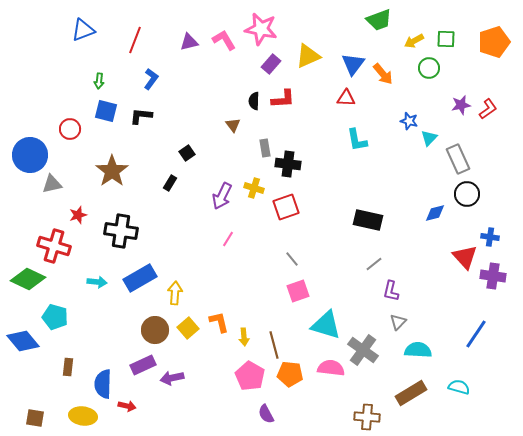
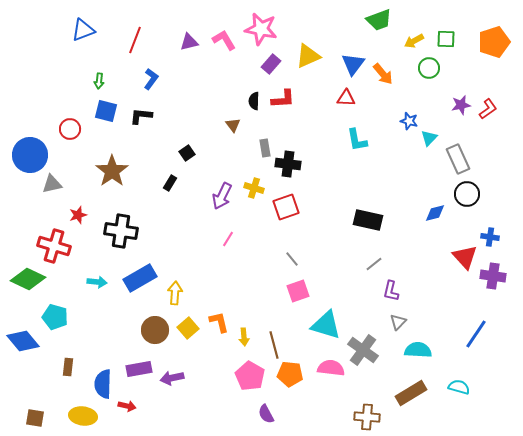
purple rectangle at (143, 365): moved 4 px left, 4 px down; rotated 15 degrees clockwise
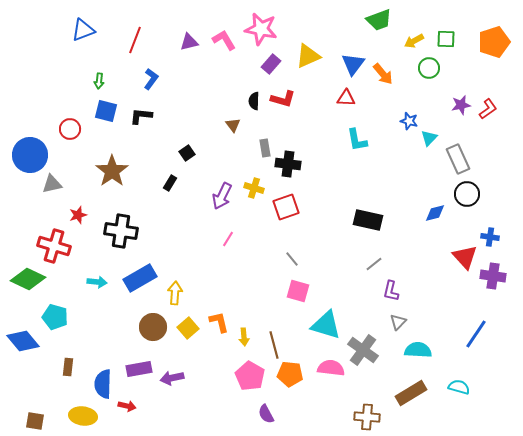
red L-shape at (283, 99): rotated 20 degrees clockwise
pink square at (298, 291): rotated 35 degrees clockwise
brown circle at (155, 330): moved 2 px left, 3 px up
brown square at (35, 418): moved 3 px down
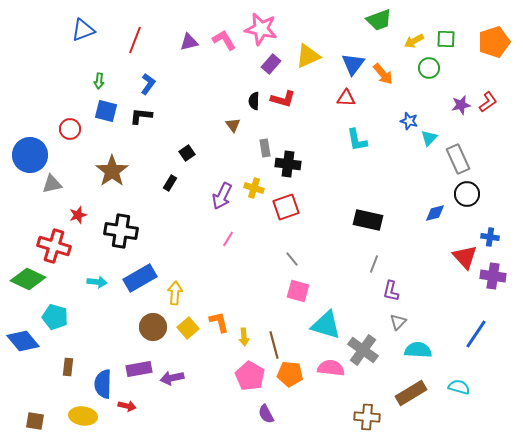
blue L-shape at (151, 79): moved 3 px left, 5 px down
red L-shape at (488, 109): moved 7 px up
gray line at (374, 264): rotated 30 degrees counterclockwise
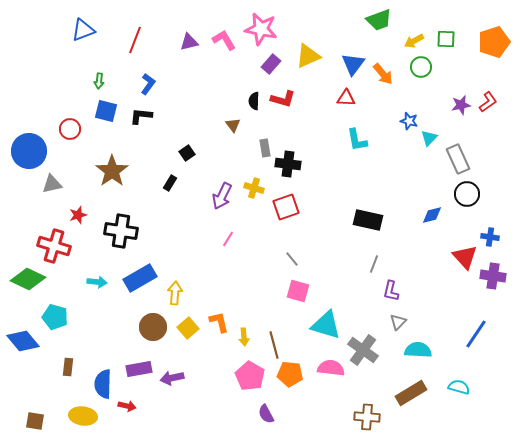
green circle at (429, 68): moved 8 px left, 1 px up
blue circle at (30, 155): moved 1 px left, 4 px up
blue diamond at (435, 213): moved 3 px left, 2 px down
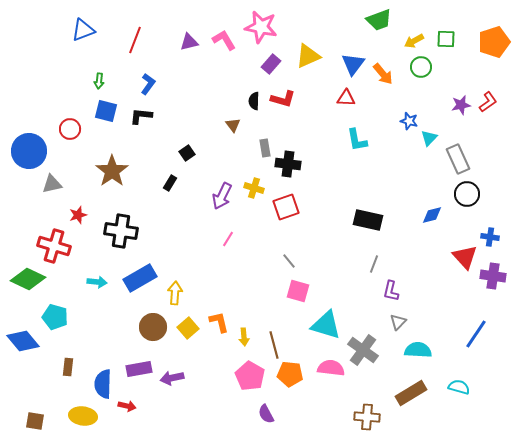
pink star at (261, 29): moved 2 px up
gray line at (292, 259): moved 3 px left, 2 px down
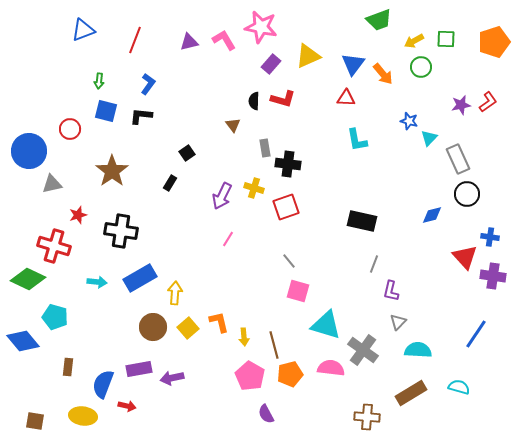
black rectangle at (368, 220): moved 6 px left, 1 px down
orange pentagon at (290, 374): rotated 20 degrees counterclockwise
blue semicircle at (103, 384): rotated 20 degrees clockwise
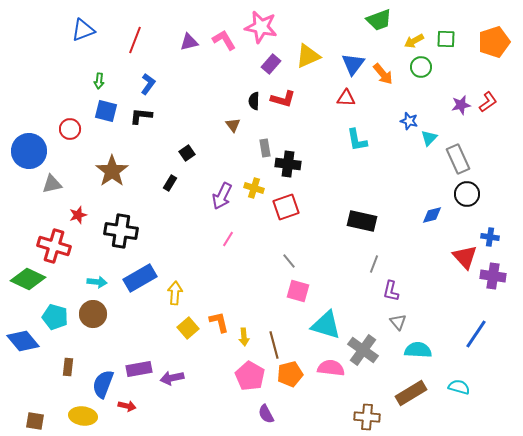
gray triangle at (398, 322): rotated 24 degrees counterclockwise
brown circle at (153, 327): moved 60 px left, 13 px up
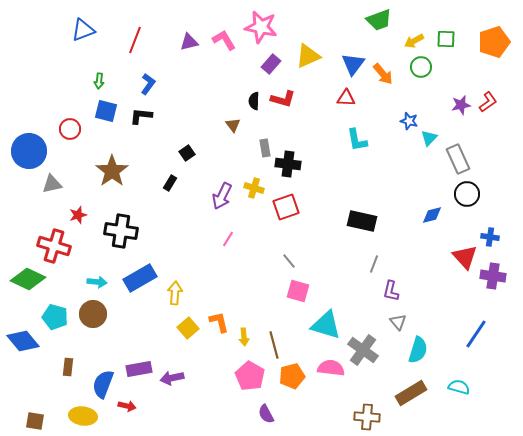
cyan semicircle at (418, 350): rotated 104 degrees clockwise
orange pentagon at (290, 374): moved 2 px right, 2 px down
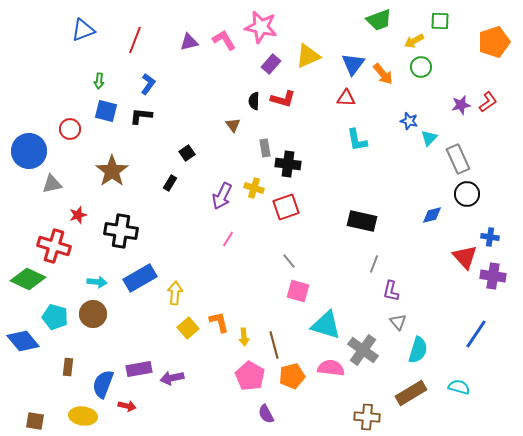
green square at (446, 39): moved 6 px left, 18 px up
